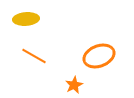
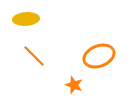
orange line: rotated 15 degrees clockwise
orange star: rotated 24 degrees counterclockwise
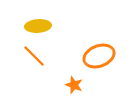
yellow ellipse: moved 12 px right, 7 px down
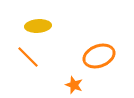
orange line: moved 6 px left, 1 px down
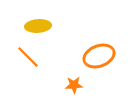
orange star: rotated 24 degrees counterclockwise
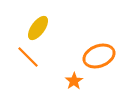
yellow ellipse: moved 2 px down; rotated 50 degrees counterclockwise
orange star: moved 4 px up; rotated 30 degrees counterclockwise
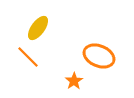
orange ellipse: rotated 44 degrees clockwise
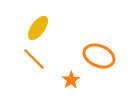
orange line: moved 6 px right, 2 px down
orange star: moved 3 px left, 1 px up
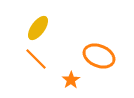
orange line: moved 2 px right
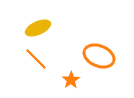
yellow ellipse: rotated 30 degrees clockwise
